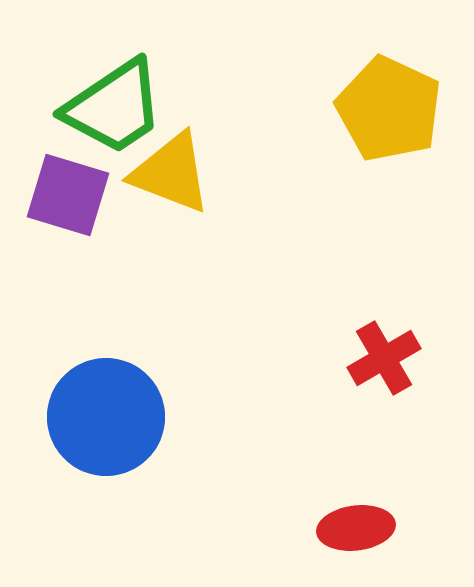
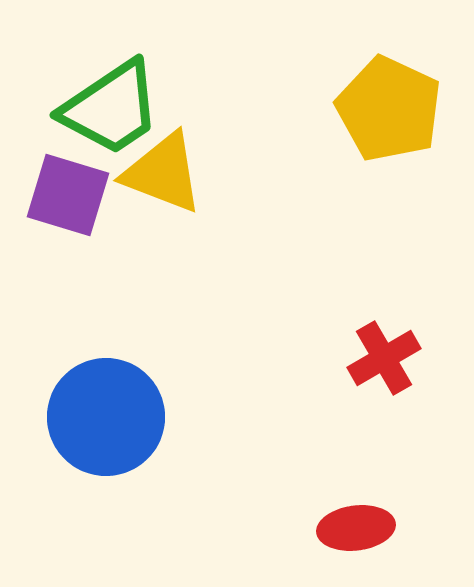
green trapezoid: moved 3 px left, 1 px down
yellow triangle: moved 8 px left
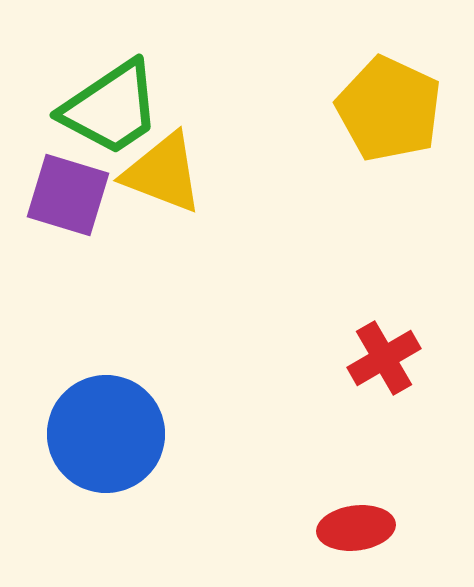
blue circle: moved 17 px down
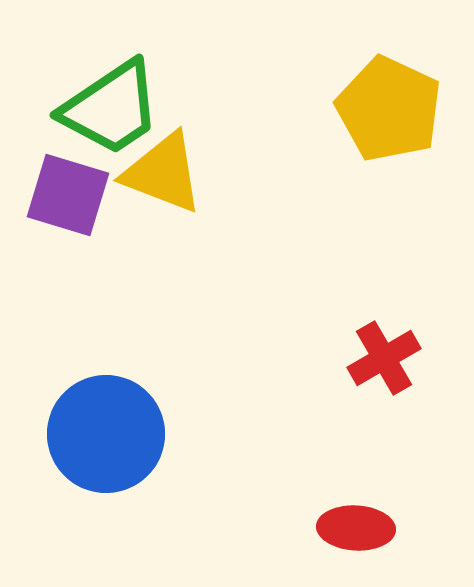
red ellipse: rotated 10 degrees clockwise
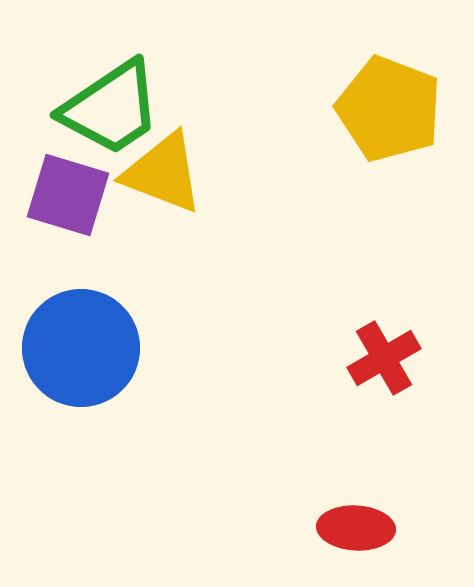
yellow pentagon: rotated 4 degrees counterclockwise
blue circle: moved 25 px left, 86 px up
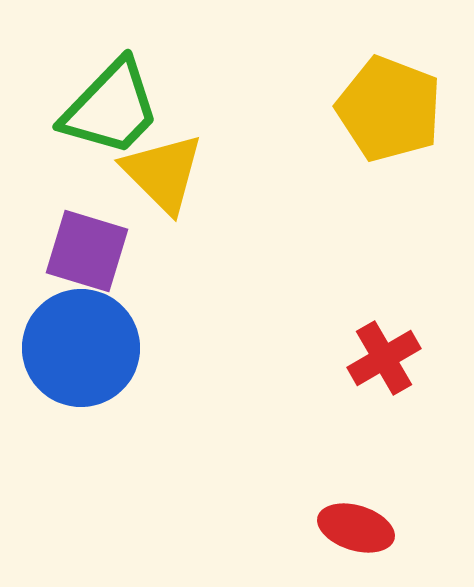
green trapezoid: rotated 12 degrees counterclockwise
yellow triangle: rotated 24 degrees clockwise
purple square: moved 19 px right, 56 px down
red ellipse: rotated 14 degrees clockwise
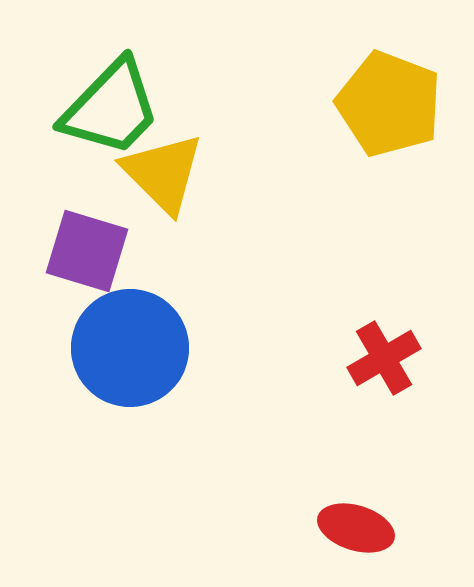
yellow pentagon: moved 5 px up
blue circle: moved 49 px right
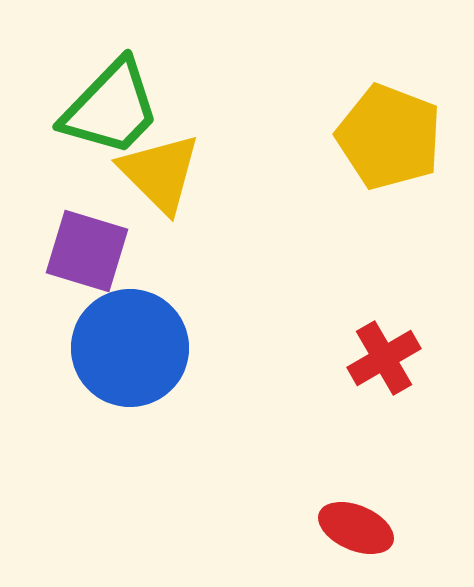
yellow pentagon: moved 33 px down
yellow triangle: moved 3 px left
red ellipse: rotated 6 degrees clockwise
